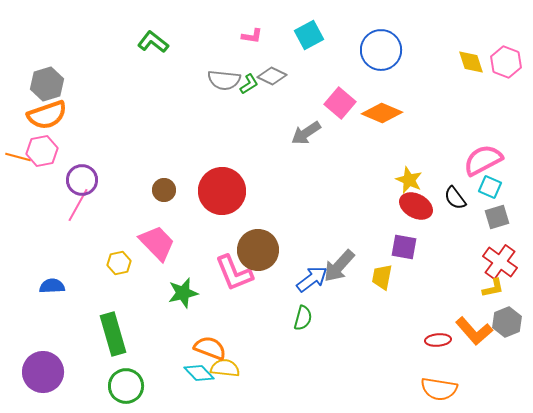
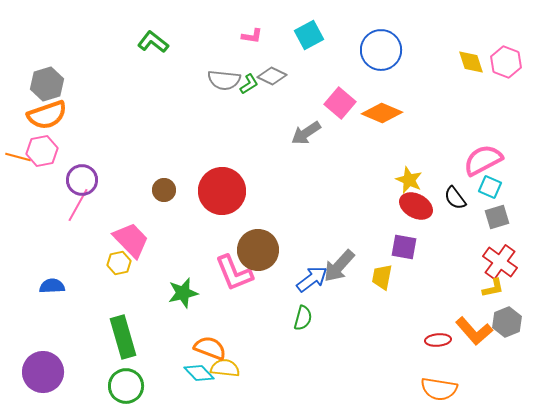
pink trapezoid at (157, 243): moved 26 px left, 3 px up
green rectangle at (113, 334): moved 10 px right, 3 px down
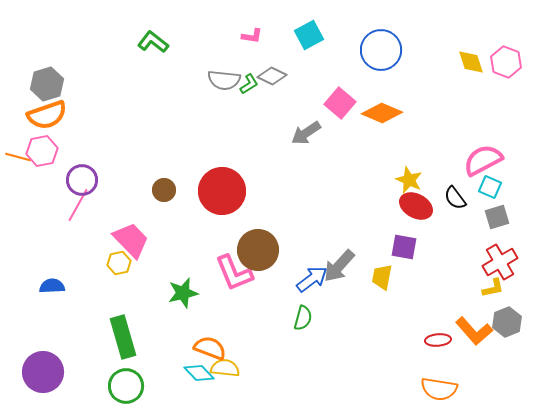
red cross at (500, 262): rotated 24 degrees clockwise
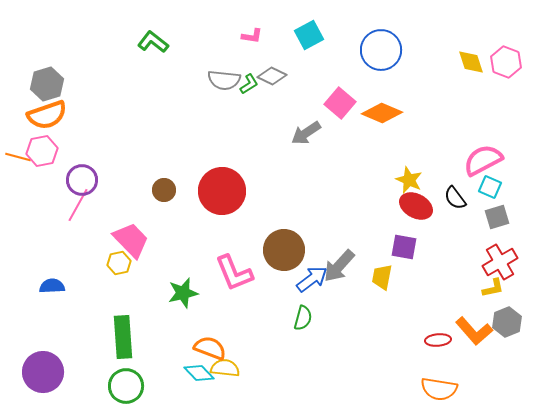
brown circle at (258, 250): moved 26 px right
green rectangle at (123, 337): rotated 12 degrees clockwise
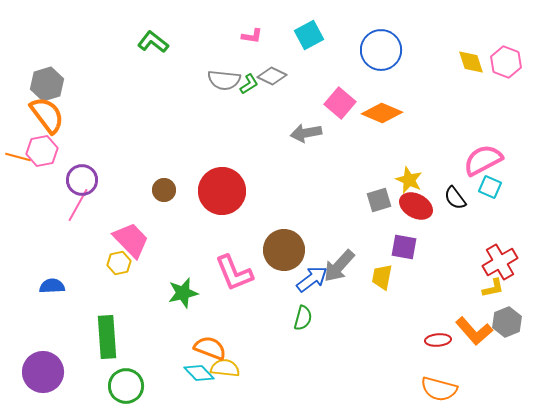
orange semicircle at (47, 115): rotated 108 degrees counterclockwise
gray arrow at (306, 133): rotated 24 degrees clockwise
gray square at (497, 217): moved 118 px left, 17 px up
green rectangle at (123, 337): moved 16 px left
orange semicircle at (439, 389): rotated 6 degrees clockwise
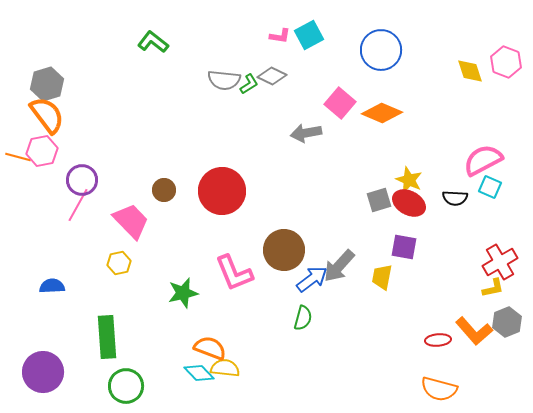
pink L-shape at (252, 36): moved 28 px right
yellow diamond at (471, 62): moved 1 px left, 9 px down
black semicircle at (455, 198): rotated 50 degrees counterclockwise
red ellipse at (416, 206): moved 7 px left, 3 px up
pink trapezoid at (131, 240): moved 19 px up
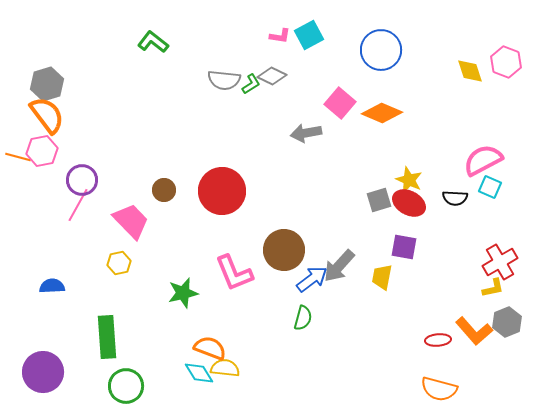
green L-shape at (249, 84): moved 2 px right
cyan diamond at (199, 373): rotated 12 degrees clockwise
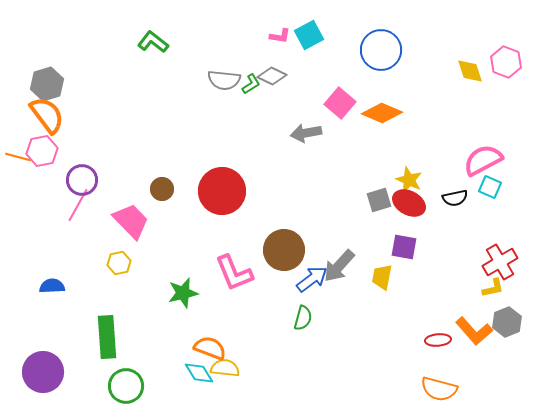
brown circle at (164, 190): moved 2 px left, 1 px up
black semicircle at (455, 198): rotated 15 degrees counterclockwise
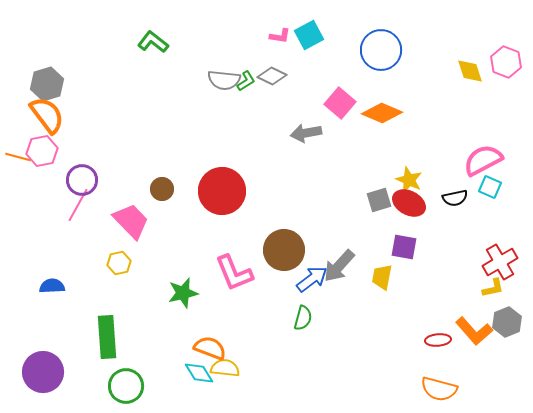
green L-shape at (251, 84): moved 5 px left, 3 px up
